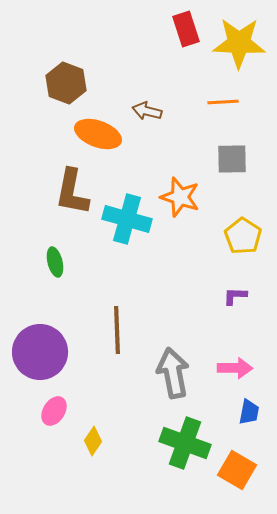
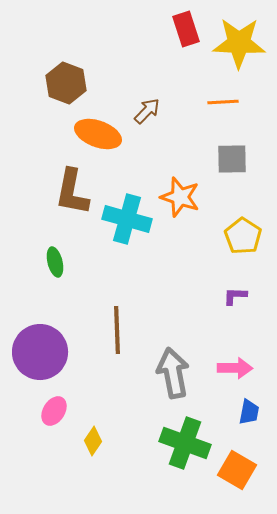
brown arrow: rotated 120 degrees clockwise
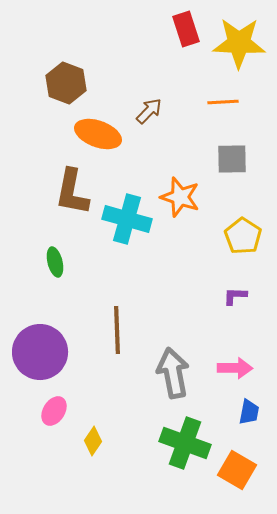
brown arrow: moved 2 px right
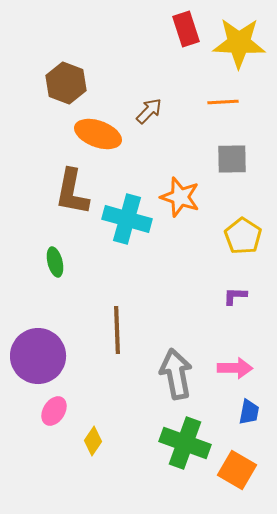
purple circle: moved 2 px left, 4 px down
gray arrow: moved 3 px right, 1 px down
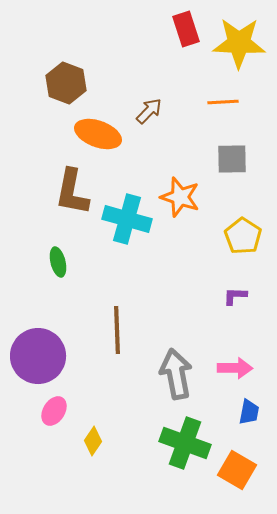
green ellipse: moved 3 px right
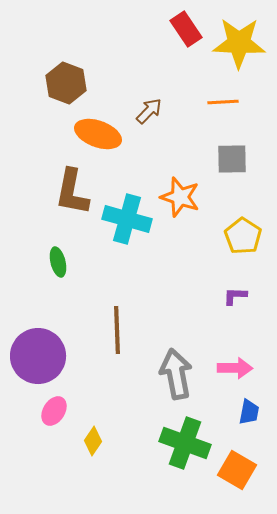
red rectangle: rotated 16 degrees counterclockwise
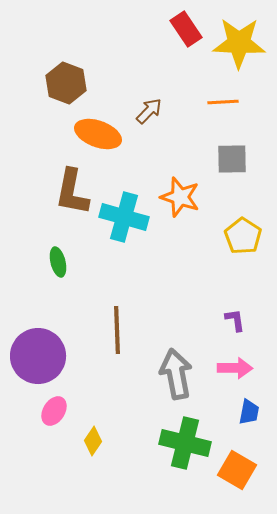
cyan cross: moved 3 px left, 2 px up
purple L-shape: moved 24 px down; rotated 80 degrees clockwise
green cross: rotated 6 degrees counterclockwise
